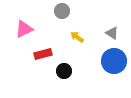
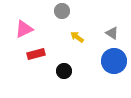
red rectangle: moved 7 px left
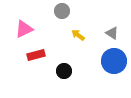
yellow arrow: moved 1 px right, 2 px up
red rectangle: moved 1 px down
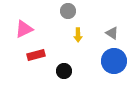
gray circle: moved 6 px right
yellow arrow: rotated 128 degrees counterclockwise
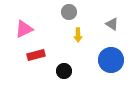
gray circle: moved 1 px right, 1 px down
gray triangle: moved 9 px up
blue circle: moved 3 px left, 1 px up
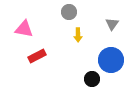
gray triangle: rotated 32 degrees clockwise
pink triangle: rotated 36 degrees clockwise
red rectangle: moved 1 px right, 1 px down; rotated 12 degrees counterclockwise
black circle: moved 28 px right, 8 px down
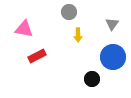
blue circle: moved 2 px right, 3 px up
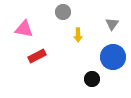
gray circle: moved 6 px left
